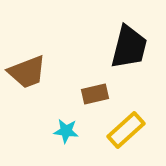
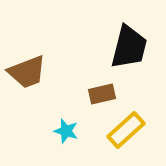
brown rectangle: moved 7 px right
cyan star: rotated 10 degrees clockwise
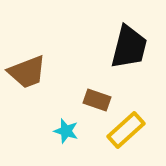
brown rectangle: moved 5 px left, 6 px down; rotated 32 degrees clockwise
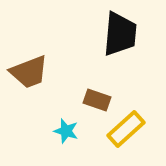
black trapezoid: moved 9 px left, 13 px up; rotated 9 degrees counterclockwise
brown trapezoid: moved 2 px right
yellow rectangle: moved 1 px up
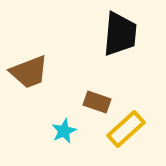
brown rectangle: moved 2 px down
cyan star: moved 2 px left; rotated 30 degrees clockwise
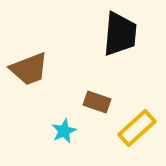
brown trapezoid: moved 3 px up
yellow rectangle: moved 11 px right, 1 px up
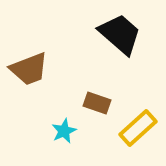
black trapezoid: rotated 54 degrees counterclockwise
brown rectangle: moved 1 px down
yellow rectangle: moved 1 px right
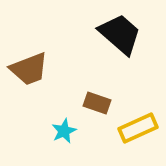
yellow rectangle: rotated 18 degrees clockwise
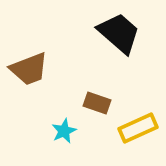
black trapezoid: moved 1 px left, 1 px up
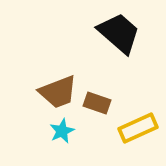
brown trapezoid: moved 29 px right, 23 px down
cyan star: moved 2 px left
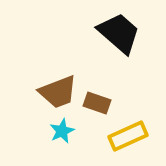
yellow rectangle: moved 10 px left, 8 px down
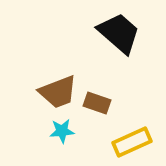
cyan star: rotated 20 degrees clockwise
yellow rectangle: moved 4 px right, 6 px down
